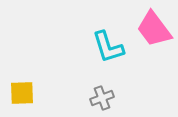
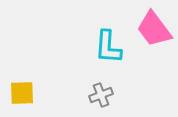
cyan L-shape: rotated 21 degrees clockwise
gray cross: moved 1 px left, 3 px up
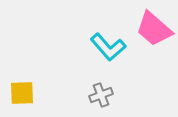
pink trapezoid: rotated 12 degrees counterclockwise
cyan L-shape: rotated 45 degrees counterclockwise
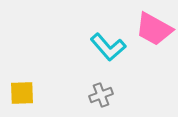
pink trapezoid: rotated 12 degrees counterclockwise
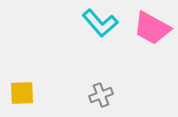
pink trapezoid: moved 2 px left, 1 px up
cyan L-shape: moved 8 px left, 24 px up
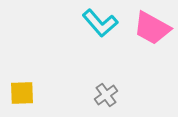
gray cross: moved 5 px right; rotated 15 degrees counterclockwise
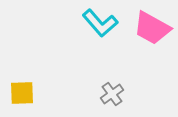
gray cross: moved 6 px right, 1 px up
